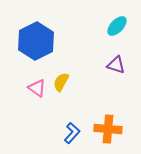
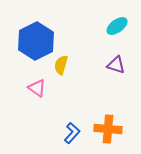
cyan ellipse: rotated 10 degrees clockwise
yellow semicircle: moved 17 px up; rotated 12 degrees counterclockwise
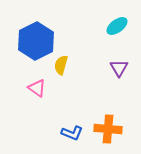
purple triangle: moved 3 px right, 3 px down; rotated 42 degrees clockwise
blue L-shape: rotated 70 degrees clockwise
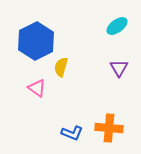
yellow semicircle: moved 2 px down
orange cross: moved 1 px right, 1 px up
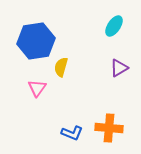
cyan ellipse: moved 3 px left; rotated 20 degrees counterclockwise
blue hexagon: rotated 18 degrees clockwise
purple triangle: rotated 30 degrees clockwise
pink triangle: rotated 30 degrees clockwise
